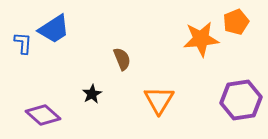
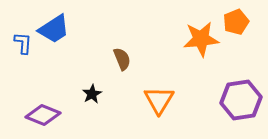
purple diamond: rotated 20 degrees counterclockwise
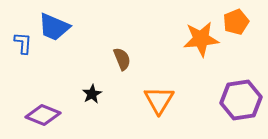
blue trapezoid: moved 2 px up; rotated 56 degrees clockwise
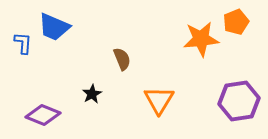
purple hexagon: moved 2 px left, 1 px down
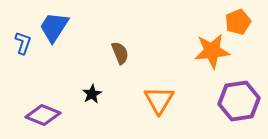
orange pentagon: moved 2 px right
blue trapezoid: rotated 100 degrees clockwise
orange star: moved 11 px right, 12 px down
blue L-shape: rotated 15 degrees clockwise
brown semicircle: moved 2 px left, 6 px up
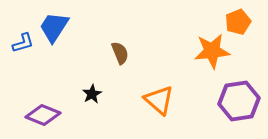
blue L-shape: rotated 55 degrees clockwise
orange triangle: rotated 20 degrees counterclockwise
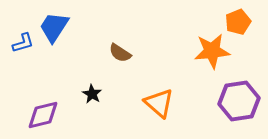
brown semicircle: rotated 145 degrees clockwise
black star: rotated 12 degrees counterclockwise
orange triangle: moved 3 px down
purple diamond: rotated 36 degrees counterclockwise
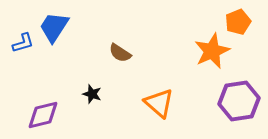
orange star: rotated 18 degrees counterclockwise
black star: rotated 12 degrees counterclockwise
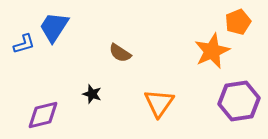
blue L-shape: moved 1 px right, 1 px down
orange triangle: rotated 24 degrees clockwise
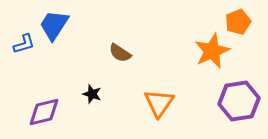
blue trapezoid: moved 2 px up
purple diamond: moved 1 px right, 3 px up
